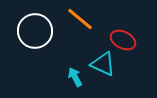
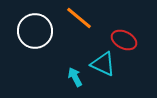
orange line: moved 1 px left, 1 px up
red ellipse: moved 1 px right
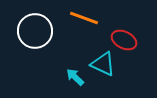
orange line: moved 5 px right; rotated 20 degrees counterclockwise
cyan arrow: rotated 18 degrees counterclockwise
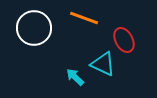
white circle: moved 1 px left, 3 px up
red ellipse: rotated 35 degrees clockwise
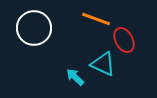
orange line: moved 12 px right, 1 px down
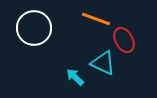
cyan triangle: moved 1 px up
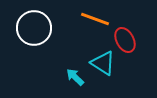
orange line: moved 1 px left
red ellipse: moved 1 px right
cyan triangle: rotated 8 degrees clockwise
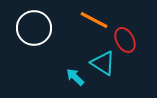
orange line: moved 1 px left, 1 px down; rotated 8 degrees clockwise
